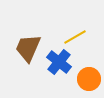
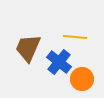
yellow line: rotated 35 degrees clockwise
orange circle: moved 7 px left
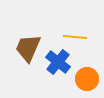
blue cross: moved 1 px left
orange circle: moved 5 px right
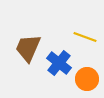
yellow line: moved 10 px right; rotated 15 degrees clockwise
blue cross: moved 1 px right, 1 px down
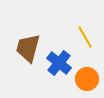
yellow line: rotated 40 degrees clockwise
brown trapezoid: rotated 8 degrees counterclockwise
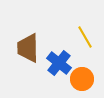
brown trapezoid: rotated 16 degrees counterclockwise
orange circle: moved 5 px left
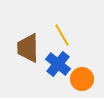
yellow line: moved 23 px left, 2 px up
blue cross: moved 1 px left, 1 px down
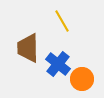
yellow line: moved 14 px up
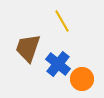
brown trapezoid: rotated 20 degrees clockwise
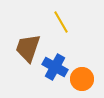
yellow line: moved 1 px left, 1 px down
blue cross: moved 3 px left, 3 px down; rotated 10 degrees counterclockwise
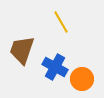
brown trapezoid: moved 6 px left, 2 px down
